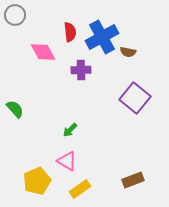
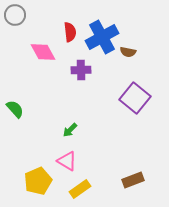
yellow pentagon: moved 1 px right
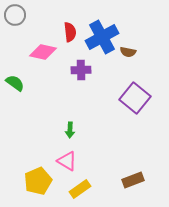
pink diamond: rotated 48 degrees counterclockwise
green semicircle: moved 26 px up; rotated 12 degrees counterclockwise
green arrow: rotated 42 degrees counterclockwise
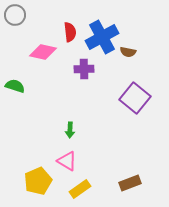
purple cross: moved 3 px right, 1 px up
green semicircle: moved 3 px down; rotated 18 degrees counterclockwise
brown rectangle: moved 3 px left, 3 px down
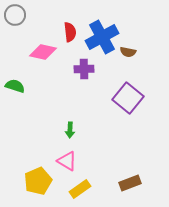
purple square: moved 7 px left
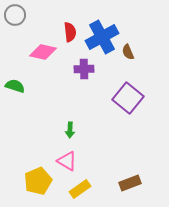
brown semicircle: rotated 56 degrees clockwise
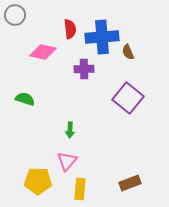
red semicircle: moved 3 px up
blue cross: rotated 24 degrees clockwise
green semicircle: moved 10 px right, 13 px down
pink triangle: rotated 40 degrees clockwise
yellow pentagon: rotated 24 degrees clockwise
yellow rectangle: rotated 50 degrees counterclockwise
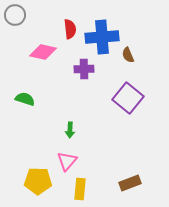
brown semicircle: moved 3 px down
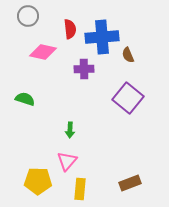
gray circle: moved 13 px right, 1 px down
